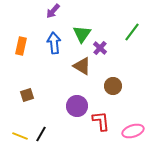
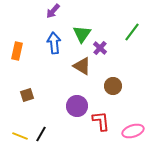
orange rectangle: moved 4 px left, 5 px down
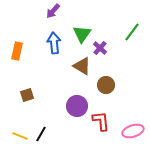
brown circle: moved 7 px left, 1 px up
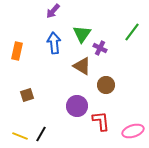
purple cross: rotated 16 degrees counterclockwise
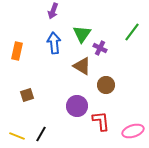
purple arrow: rotated 21 degrees counterclockwise
yellow line: moved 3 px left
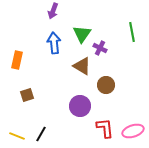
green line: rotated 48 degrees counterclockwise
orange rectangle: moved 9 px down
purple circle: moved 3 px right
red L-shape: moved 4 px right, 7 px down
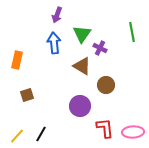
purple arrow: moved 4 px right, 4 px down
pink ellipse: moved 1 px down; rotated 15 degrees clockwise
yellow line: rotated 70 degrees counterclockwise
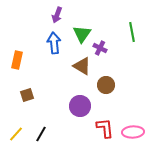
yellow line: moved 1 px left, 2 px up
